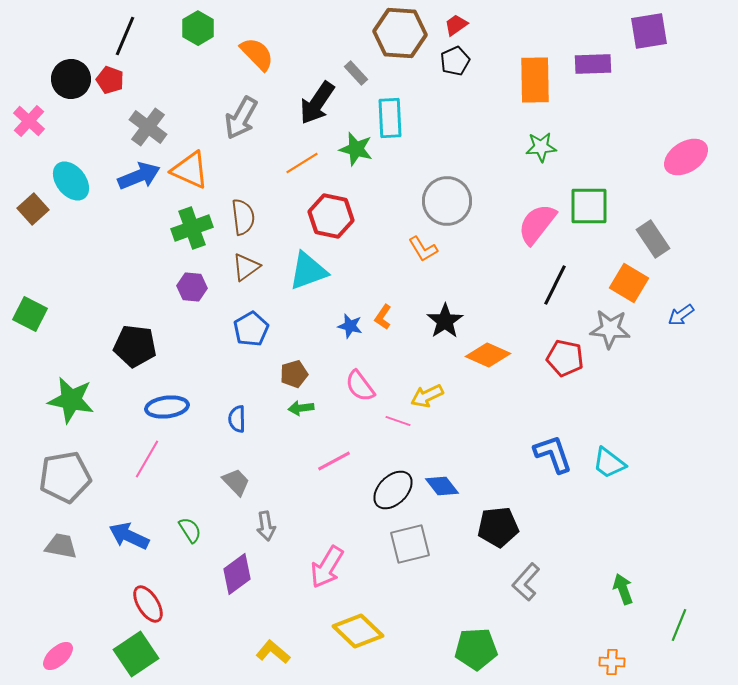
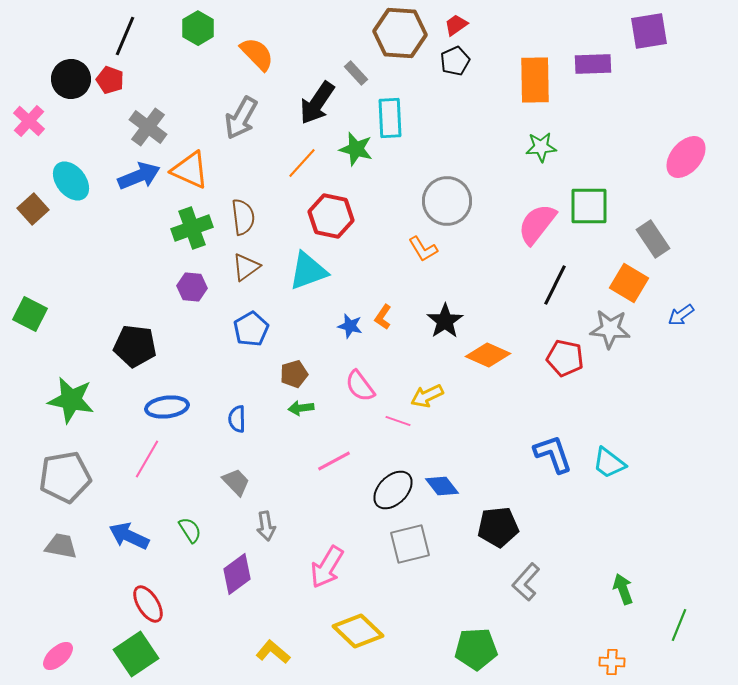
pink ellipse at (686, 157): rotated 18 degrees counterclockwise
orange line at (302, 163): rotated 16 degrees counterclockwise
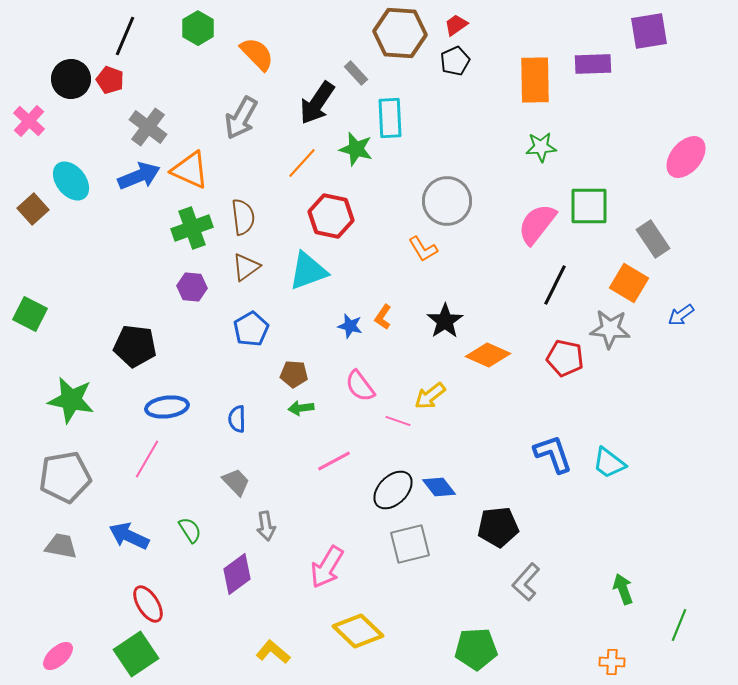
brown pentagon at (294, 374): rotated 20 degrees clockwise
yellow arrow at (427, 396): moved 3 px right; rotated 12 degrees counterclockwise
blue diamond at (442, 486): moved 3 px left, 1 px down
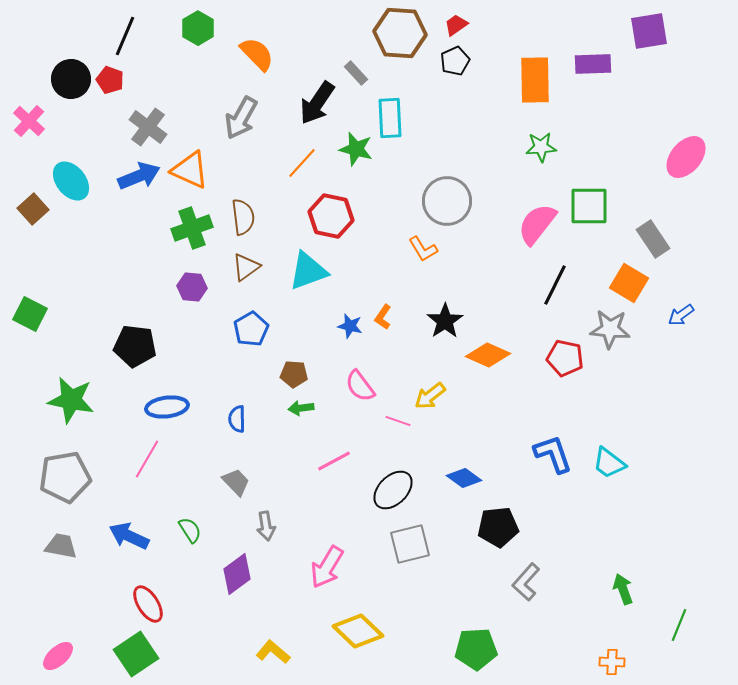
blue diamond at (439, 487): moved 25 px right, 9 px up; rotated 16 degrees counterclockwise
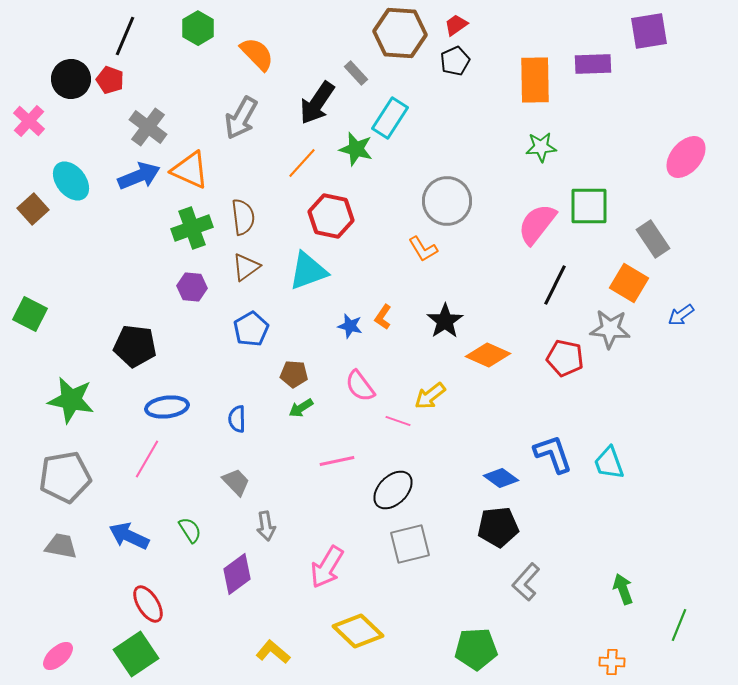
cyan rectangle at (390, 118): rotated 36 degrees clockwise
green arrow at (301, 408): rotated 25 degrees counterclockwise
pink line at (334, 461): moved 3 px right; rotated 16 degrees clockwise
cyan trapezoid at (609, 463): rotated 33 degrees clockwise
blue diamond at (464, 478): moved 37 px right
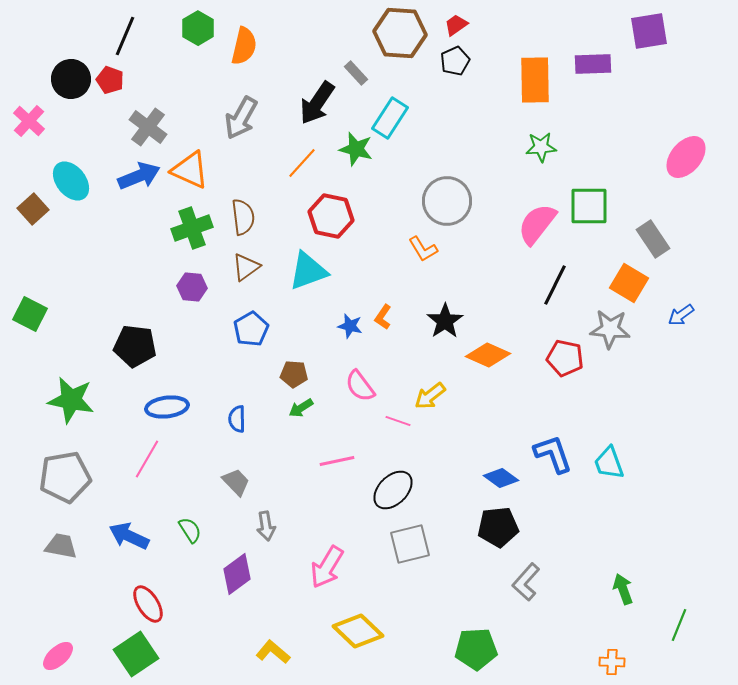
orange semicircle at (257, 54): moved 13 px left, 8 px up; rotated 57 degrees clockwise
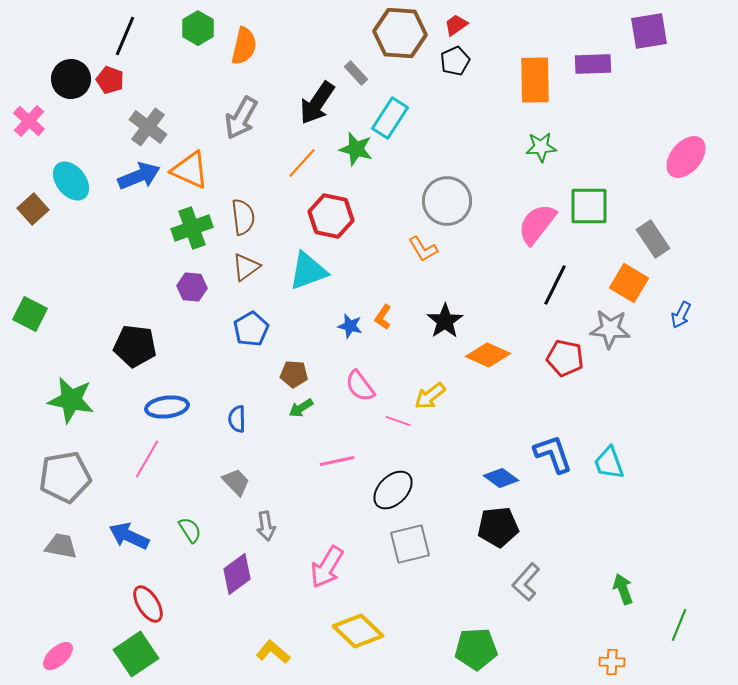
blue arrow at (681, 315): rotated 28 degrees counterclockwise
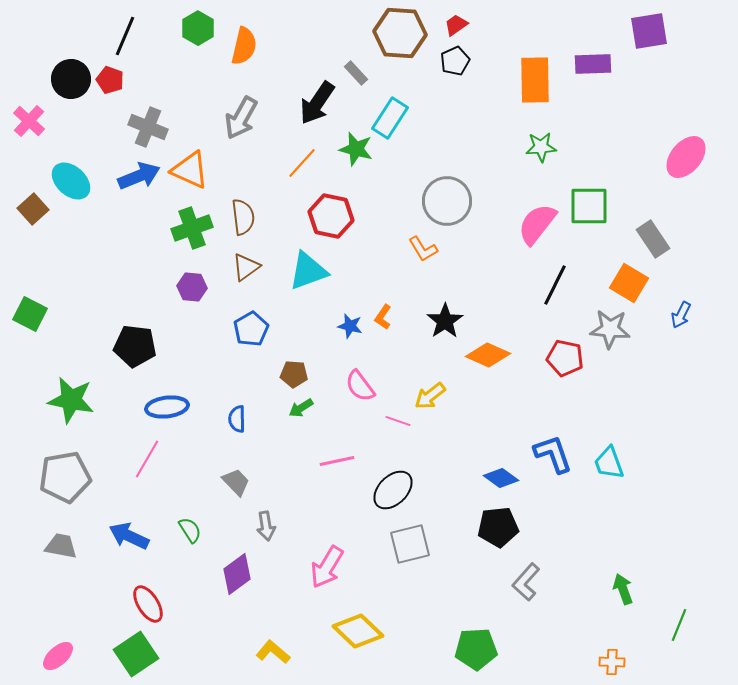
gray cross at (148, 127): rotated 15 degrees counterclockwise
cyan ellipse at (71, 181): rotated 9 degrees counterclockwise
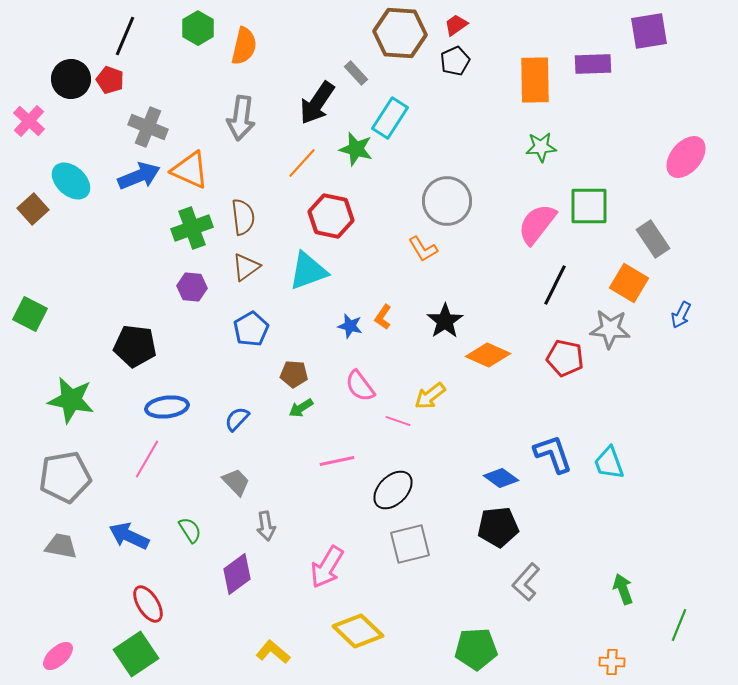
gray arrow at (241, 118): rotated 21 degrees counterclockwise
blue semicircle at (237, 419): rotated 44 degrees clockwise
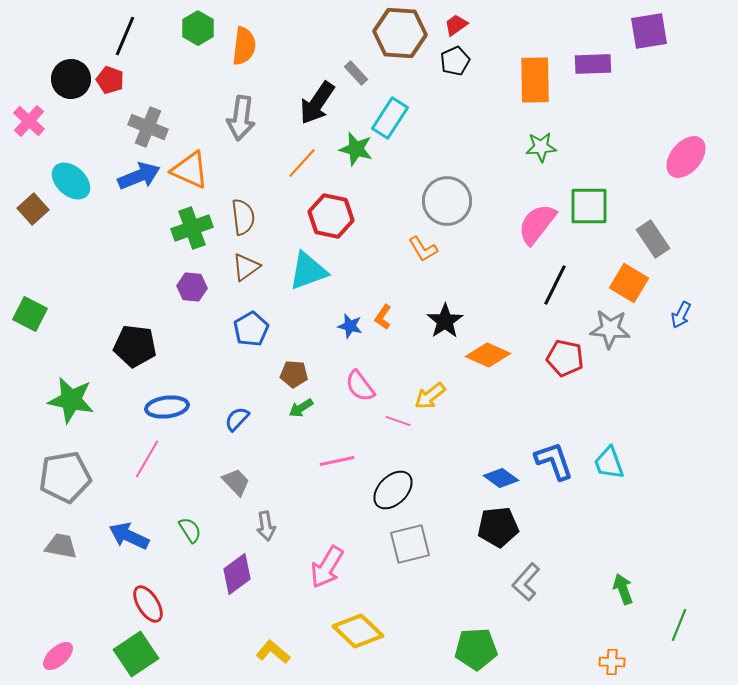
orange semicircle at (244, 46): rotated 6 degrees counterclockwise
blue L-shape at (553, 454): moved 1 px right, 7 px down
